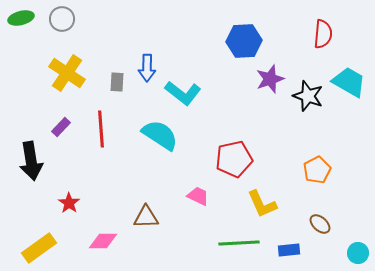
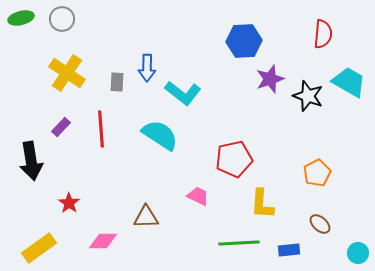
orange pentagon: moved 3 px down
yellow L-shape: rotated 28 degrees clockwise
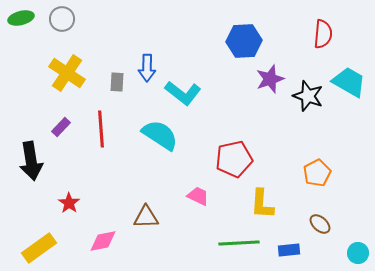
pink diamond: rotated 12 degrees counterclockwise
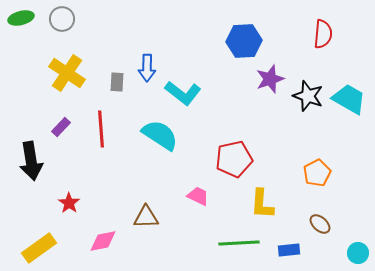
cyan trapezoid: moved 17 px down
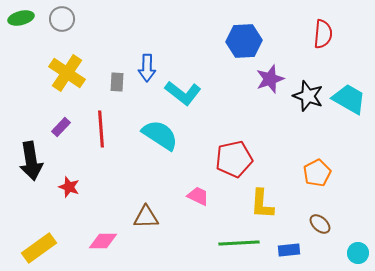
red star: moved 16 px up; rotated 15 degrees counterclockwise
pink diamond: rotated 12 degrees clockwise
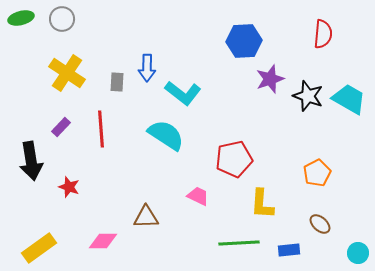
cyan semicircle: moved 6 px right
